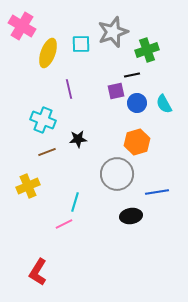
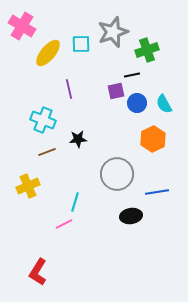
yellow ellipse: rotated 20 degrees clockwise
orange hexagon: moved 16 px right, 3 px up; rotated 10 degrees counterclockwise
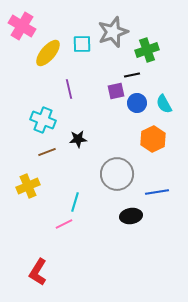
cyan square: moved 1 px right
